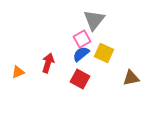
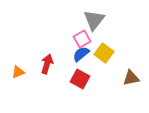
yellow square: rotated 12 degrees clockwise
red arrow: moved 1 px left, 1 px down
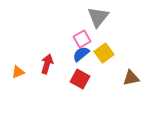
gray triangle: moved 4 px right, 3 px up
yellow square: rotated 18 degrees clockwise
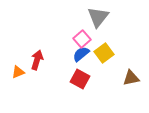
pink square: rotated 12 degrees counterclockwise
red arrow: moved 10 px left, 4 px up
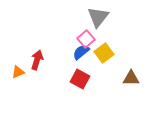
pink square: moved 4 px right
blue semicircle: moved 2 px up
brown triangle: rotated 12 degrees clockwise
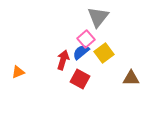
red arrow: moved 26 px right
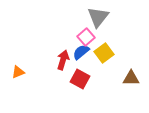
pink square: moved 2 px up
